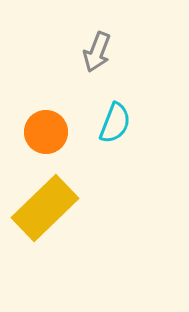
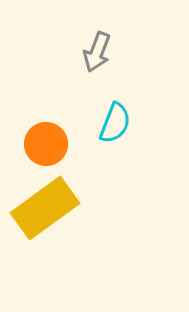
orange circle: moved 12 px down
yellow rectangle: rotated 8 degrees clockwise
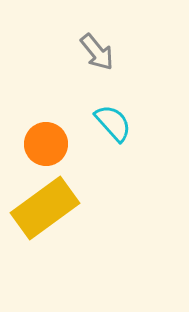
gray arrow: rotated 60 degrees counterclockwise
cyan semicircle: moved 2 px left; rotated 63 degrees counterclockwise
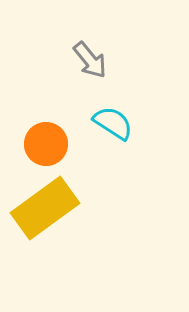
gray arrow: moved 7 px left, 8 px down
cyan semicircle: rotated 15 degrees counterclockwise
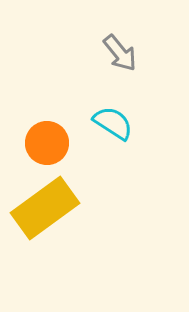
gray arrow: moved 30 px right, 7 px up
orange circle: moved 1 px right, 1 px up
